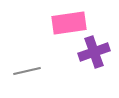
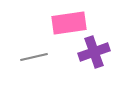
gray line: moved 7 px right, 14 px up
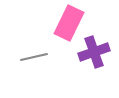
pink rectangle: rotated 56 degrees counterclockwise
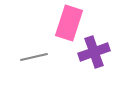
pink rectangle: rotated 8 degrees counterclockwise
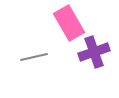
pink rectangle: rotated 48 degrees counterclockwise
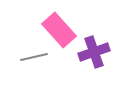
pink rectangle: moved 10 px left, 7 px down; rotated 12 degrees counterclockwise
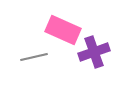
pink rectangle: moved 4 px right; rotated 24 degrees counterclockwise
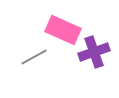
gray line: rotated 16 degrees counterclockwise
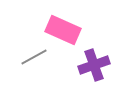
purple cross: moved 13 px down
